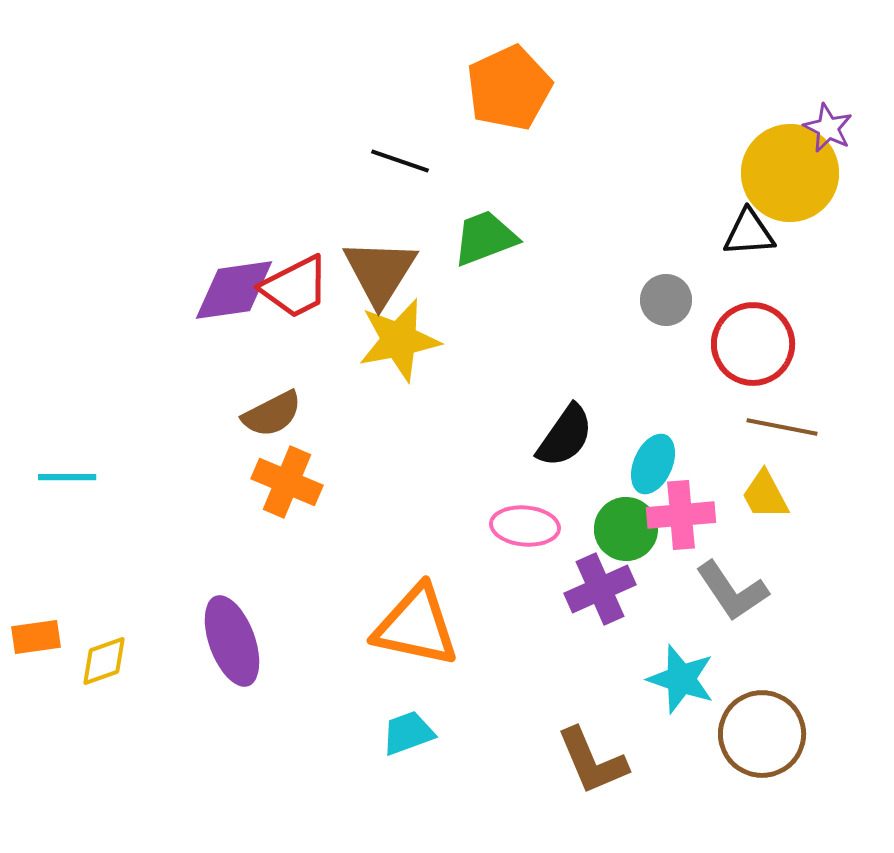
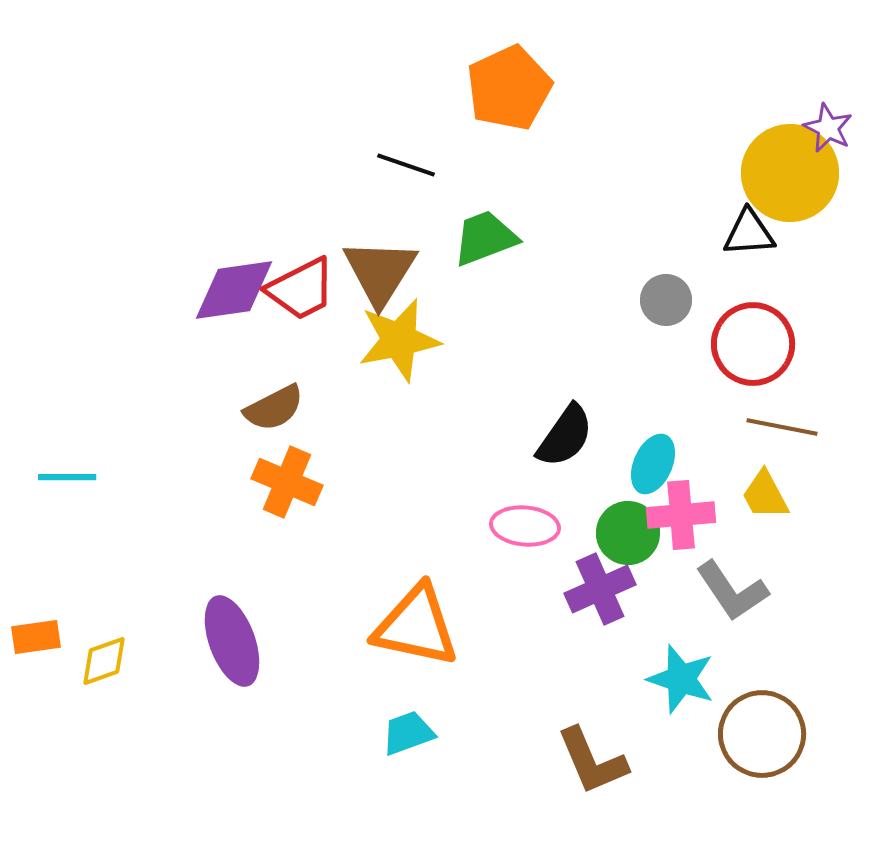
black line: moved 6 px right, 4 px down
red trapezoid: moved 6 px right, 2 px down
brown semicircle: moved 2 px right, 6 px up
green circle: moved 2 px right, 4 px down
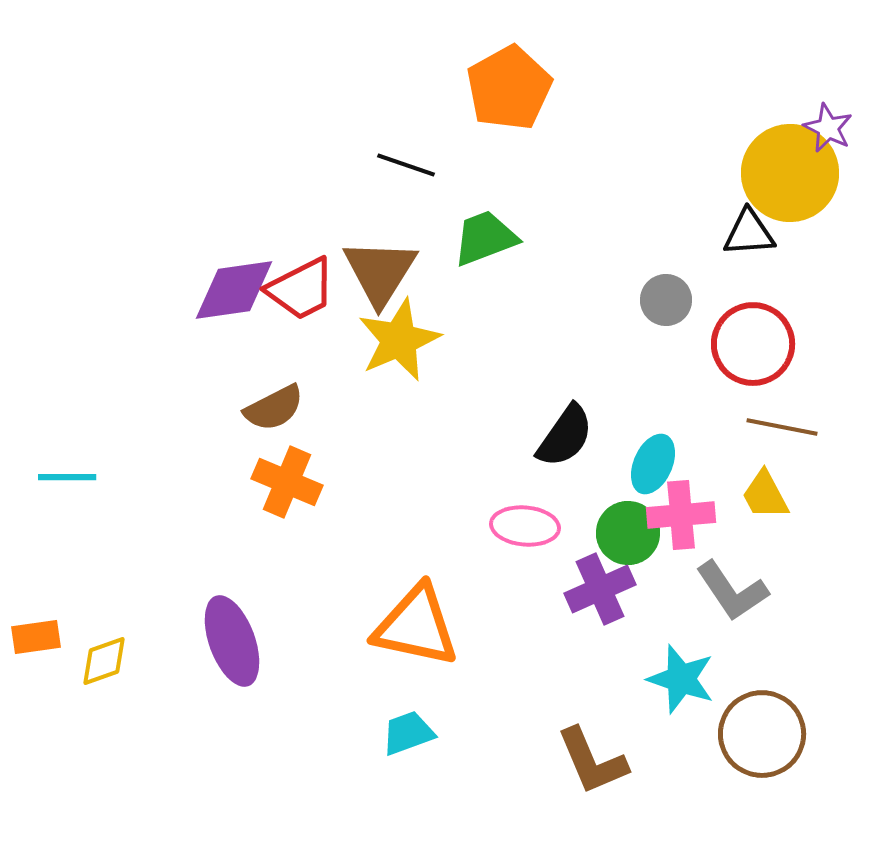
orange pentagon: rotated 4 degrees counterclockwise
yellow star: rotated 12 degrees counterclockwise
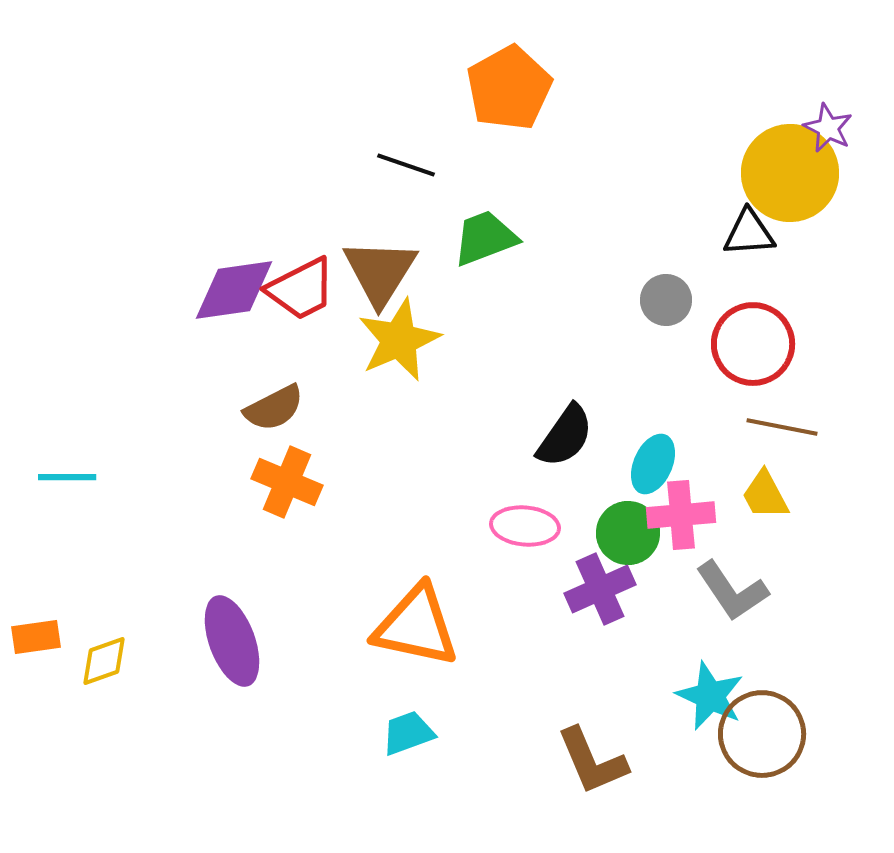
cyan star: moved 29 px right, 17 px down; rotated 6 degrees clockwise
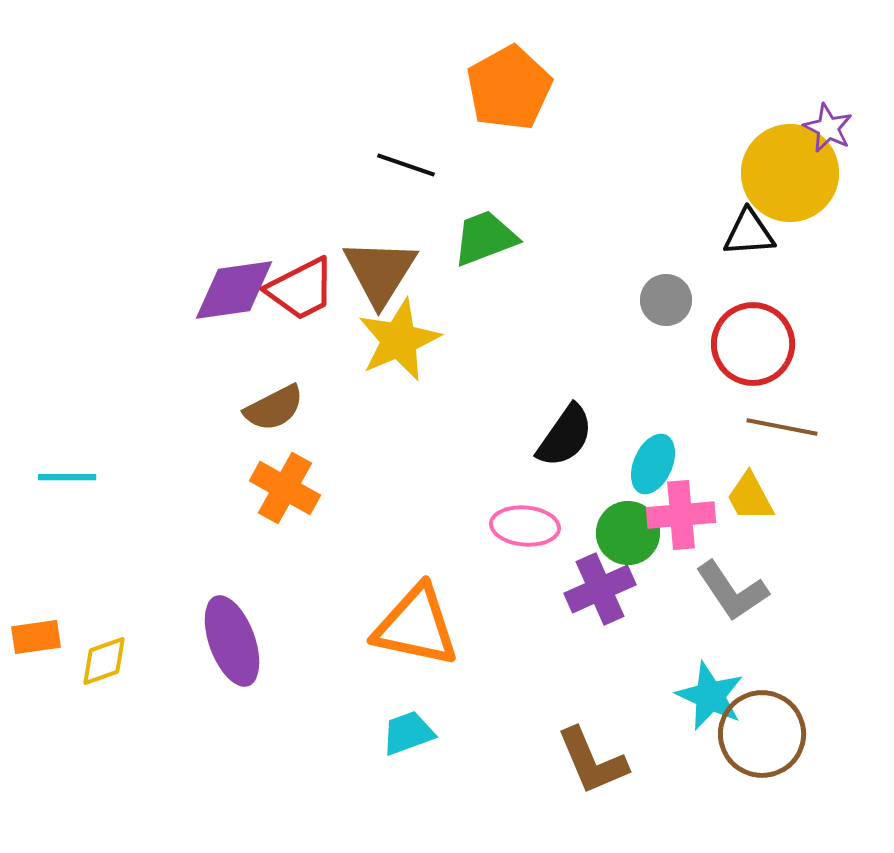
orange cross: moved 2 px left, 6 px down; rotated 6 degrees clockwise
yellow trapezoid: moved 15 px left, 2 px down
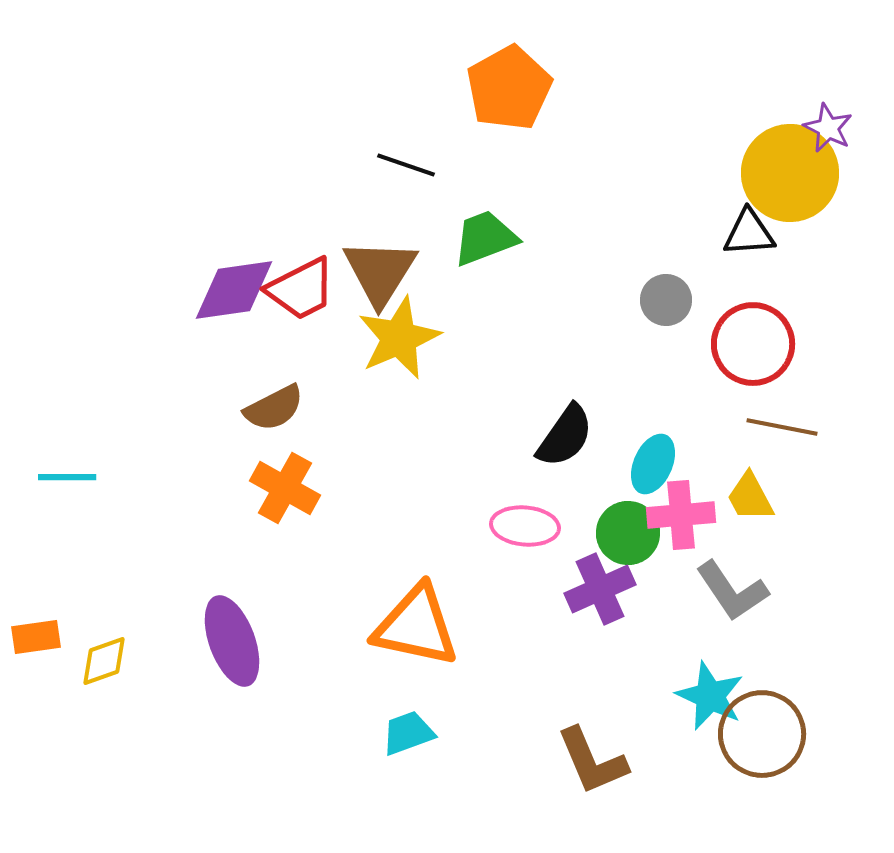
yellow star: moved 2 px up
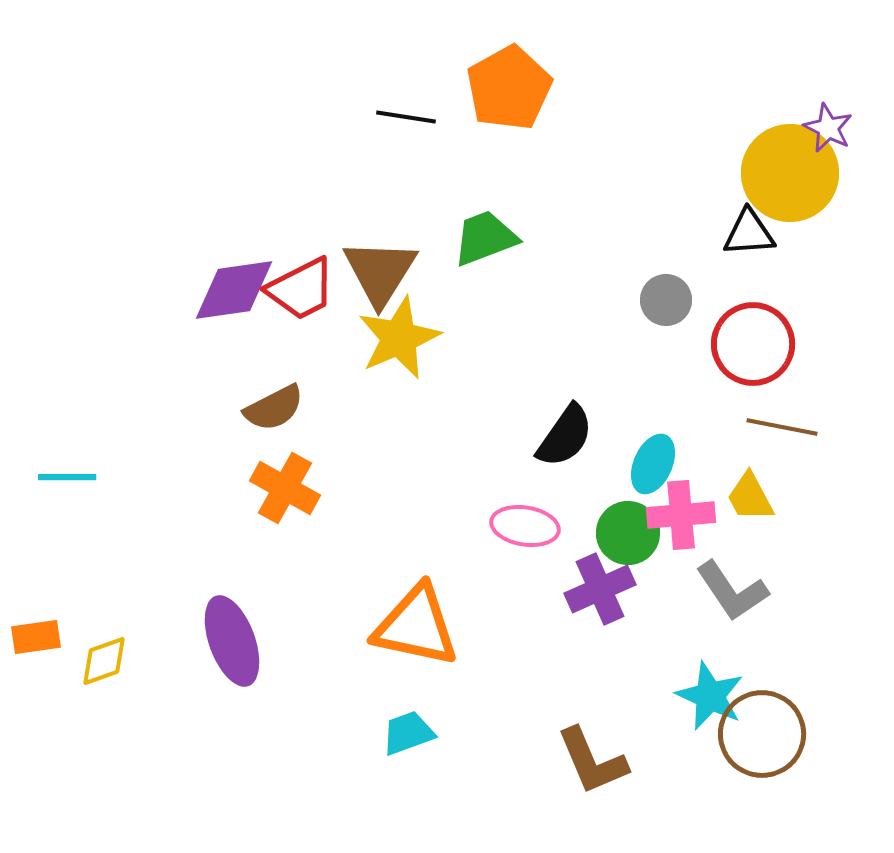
black line: moved 48 px up; rotated 10 degrees counterclockwise
pink ellipse: rotated 4 degrees clockwise
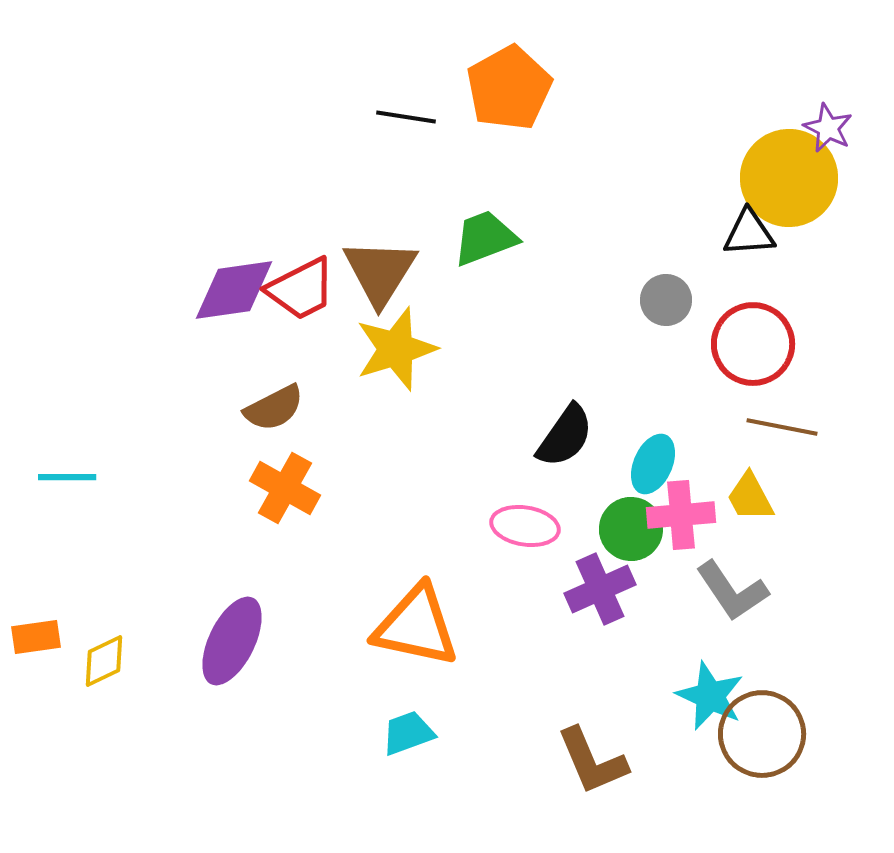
yellow circle: moved 1 px left, 5 px down
yellow star: moved 3 px left, 11 px down; rotated 6 degrees clockwise
green circle: moved 3 px right, 4 px up
purple ellipse: rotated 46 degrees clockwise
yellow diamond: rotated 6 degrees counterclockwise
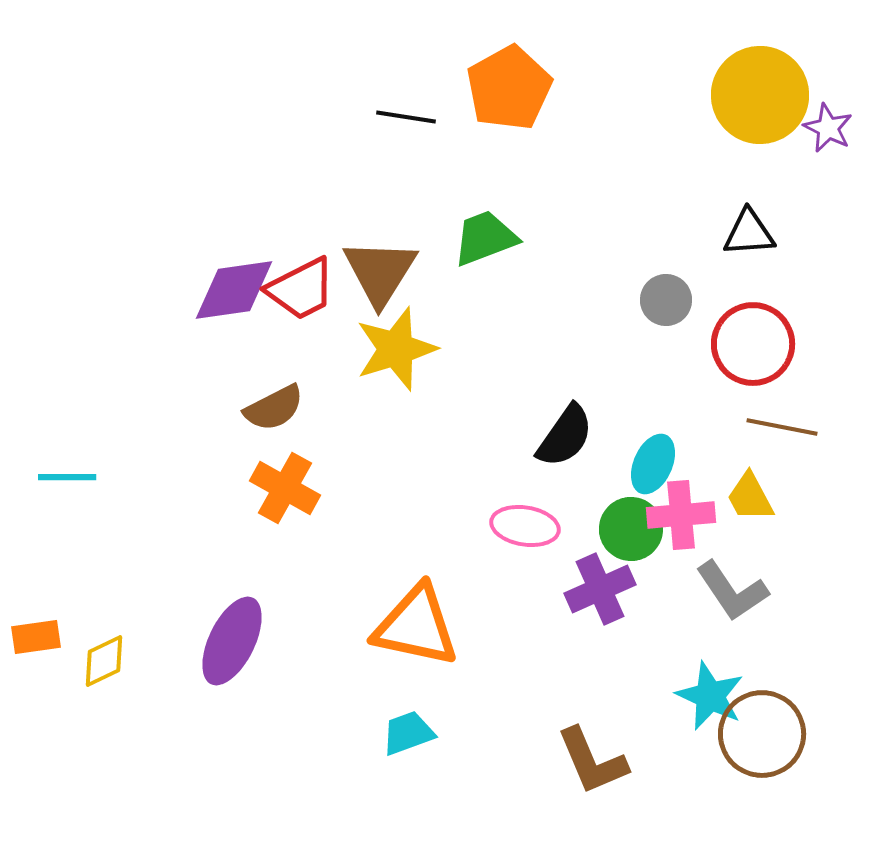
yellow circle: moved 29 px left, 83 px up
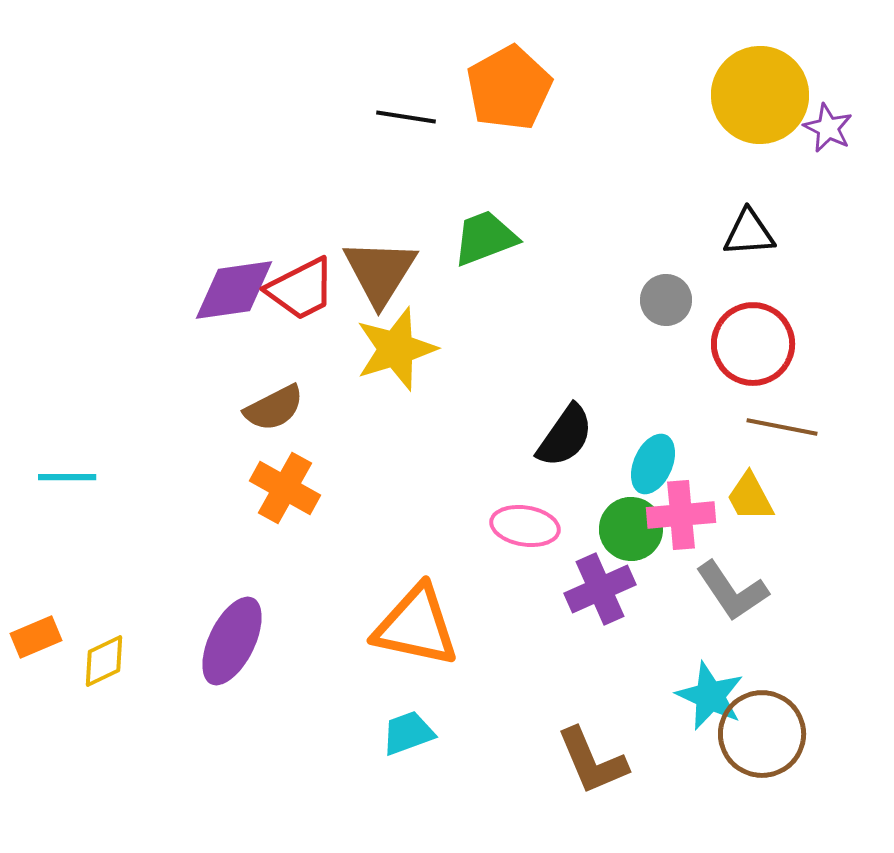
orange rectangle: rotated 15 degrees counterclockwise
